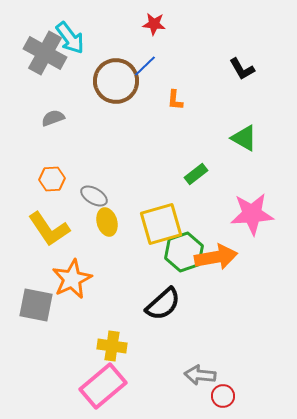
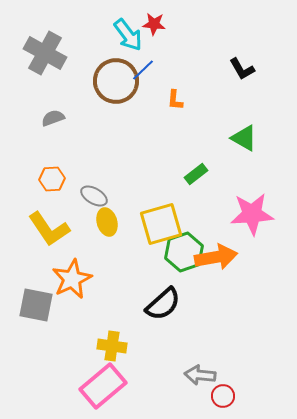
cyan arrow: moved 58 px right, 3 px up
blue line: moved 2 px left, 4 px down
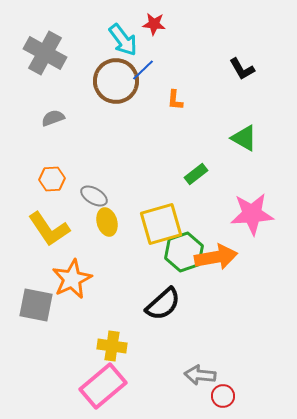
cyan arrow: moved 5 px left, 5 px down
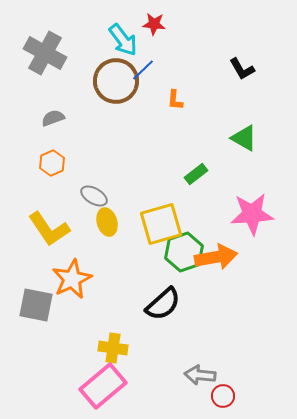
orange hexagon: moved 16 px up; rotated 20 degrees counterclockwise
yellow cross: moved 1 px right, 2 px down
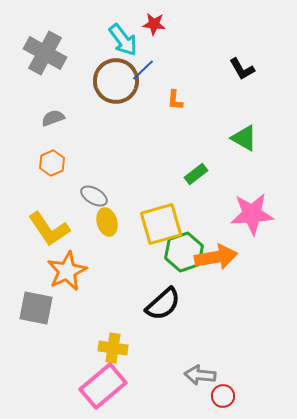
orange star: moved 5 px left, 8 px up
gray square: moved 3 px down
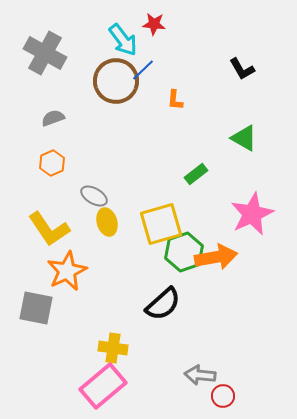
pink star: rotated 21 degrees counterclockwise
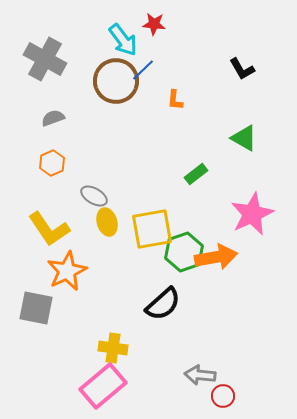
gray cross: moved 6 px down
yellow square: moved 9 px left, 5 px down; rotated 6 degrees clockwise
